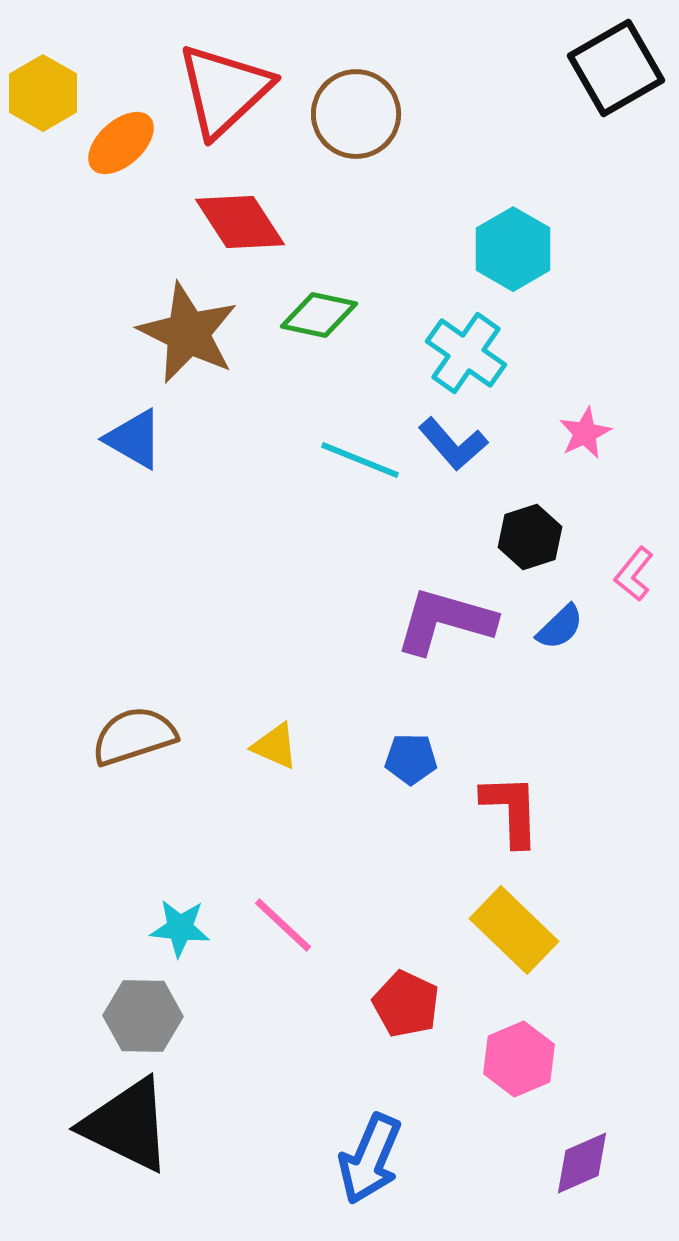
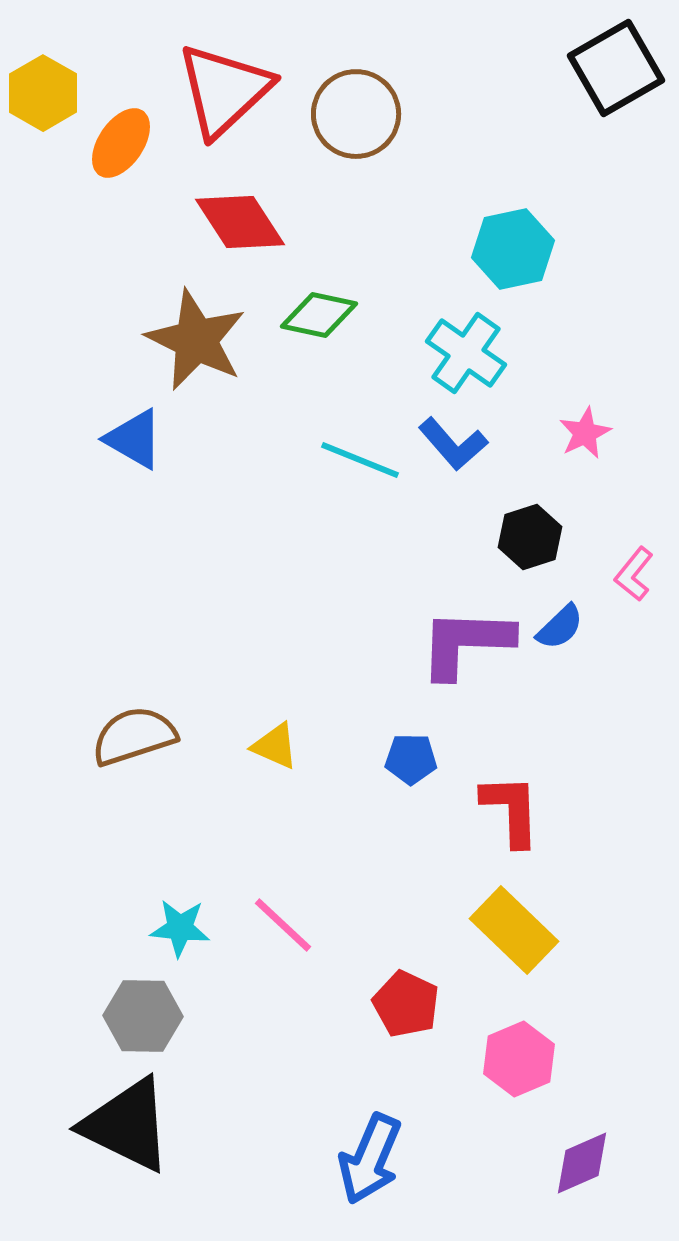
orange ellipse: rotated 14 degrees counterclockwise
cyan hexagon: rotated 18 degrees clockwise
brown star: moved 8 px right, 7 px down
purple L-shape: moved 21 px right, 22 px down; rotated 14 degrees counterclockwise
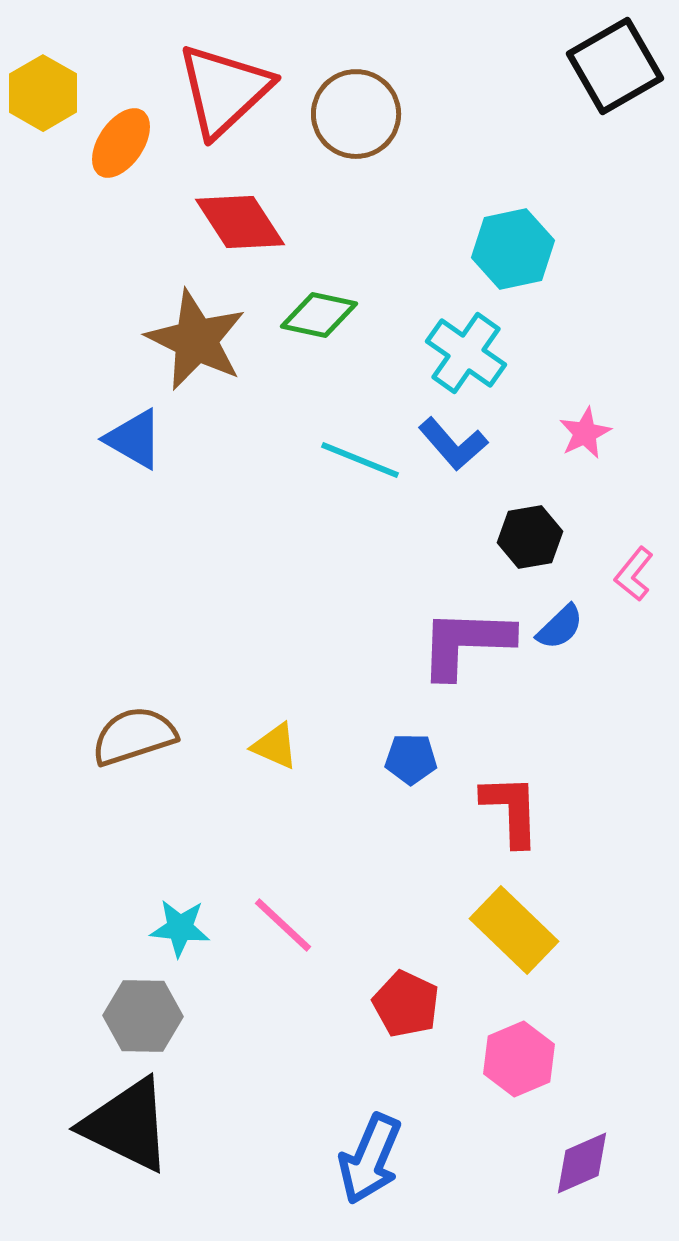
black square: moved 1 px left, 2 px up
black hexagon: rotated 8 degrees clockwise
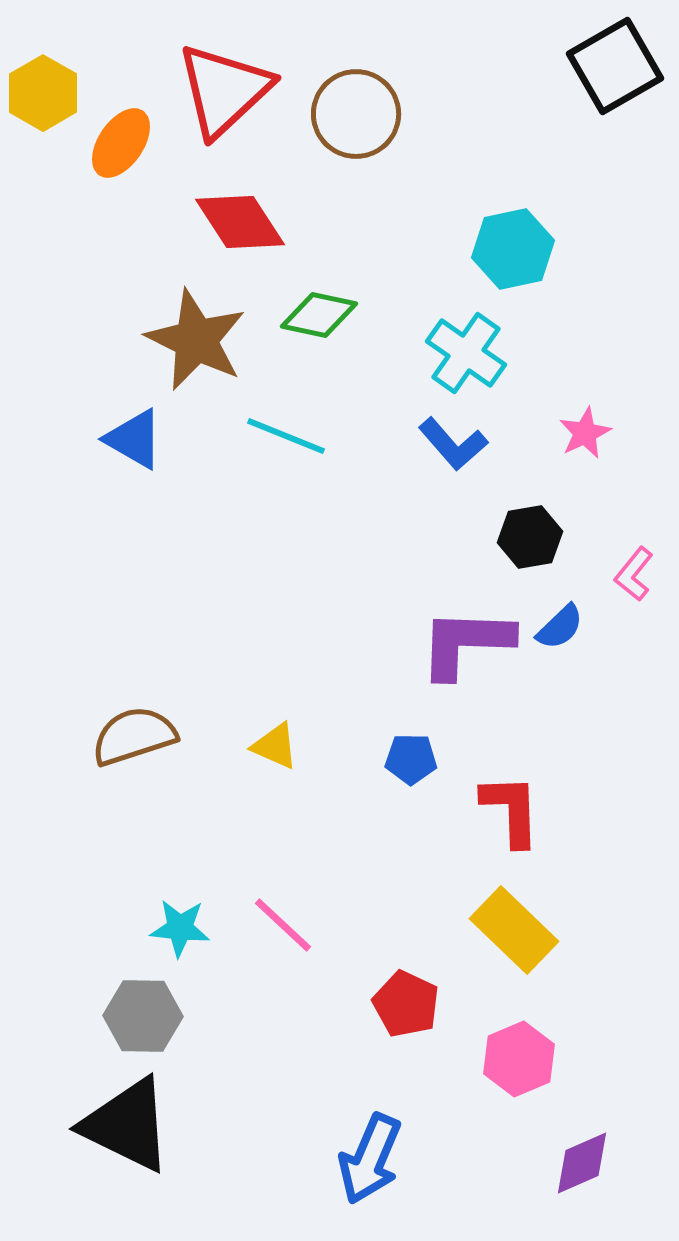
cyan line: moved 74 px left, 24 px up
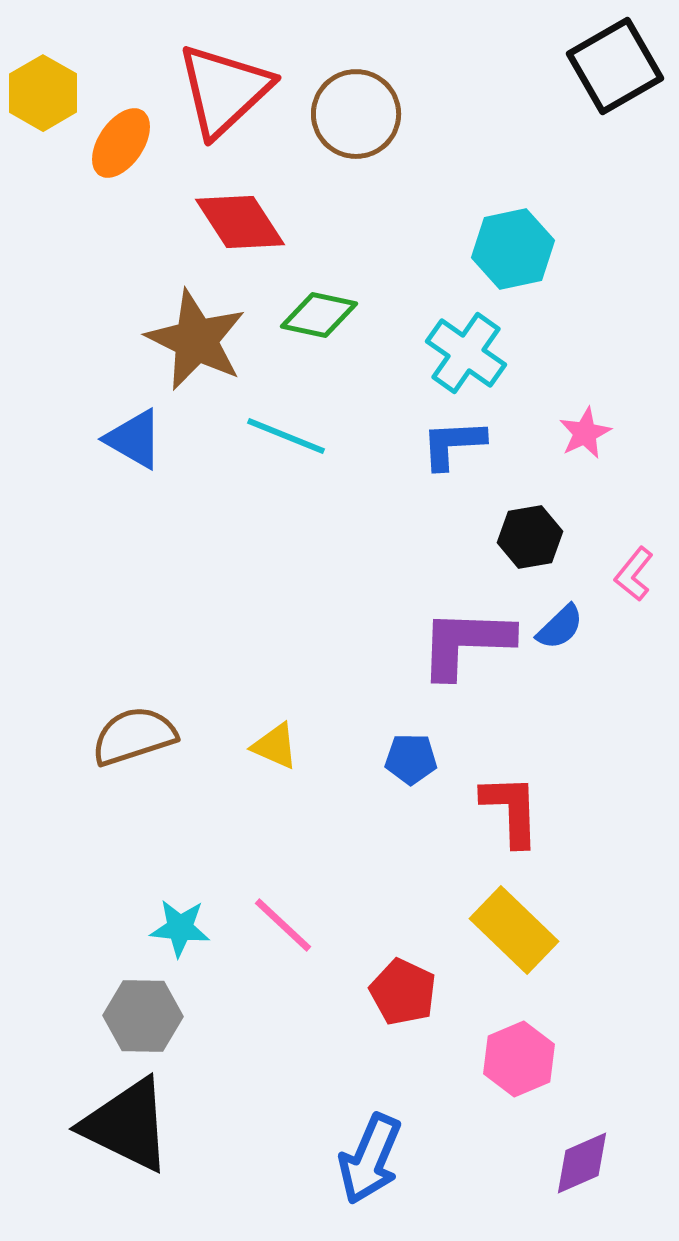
blue L-shape: rotated 128 degrees clockwise
red pentagon: moved 3 px left, 12 px up
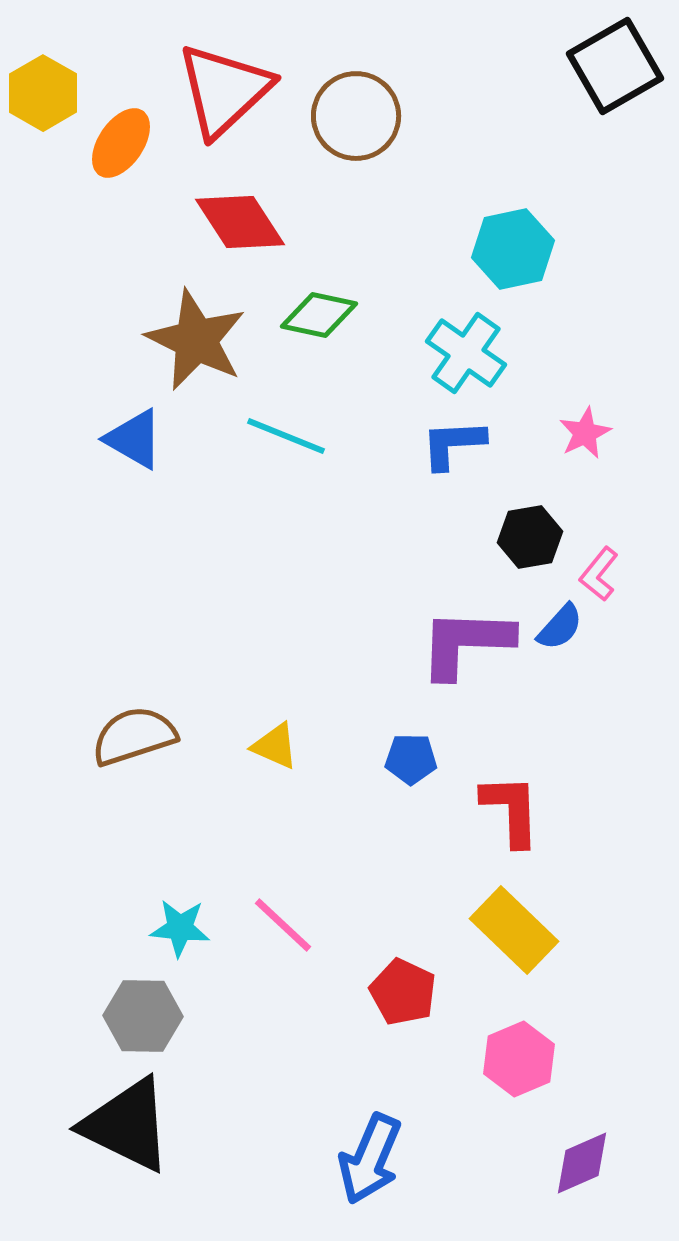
brown circle: moved 2 px down
pink L-shape: moved 35 px left
blue semicircle: rotated 4 degrees counterclockwise
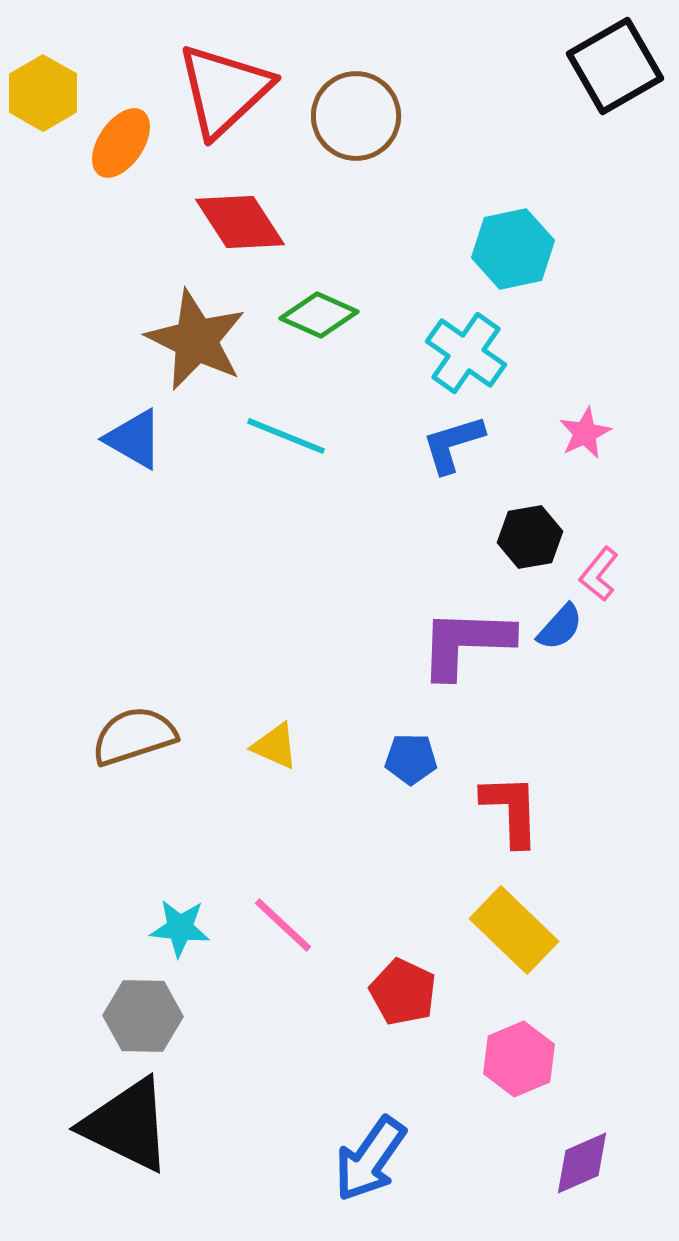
green diamond: rotated 12 degrees clockwise
blue L-shape: rotated 14 degrees counterclockwise
blue arrow: rotated 12 degrees clockwise
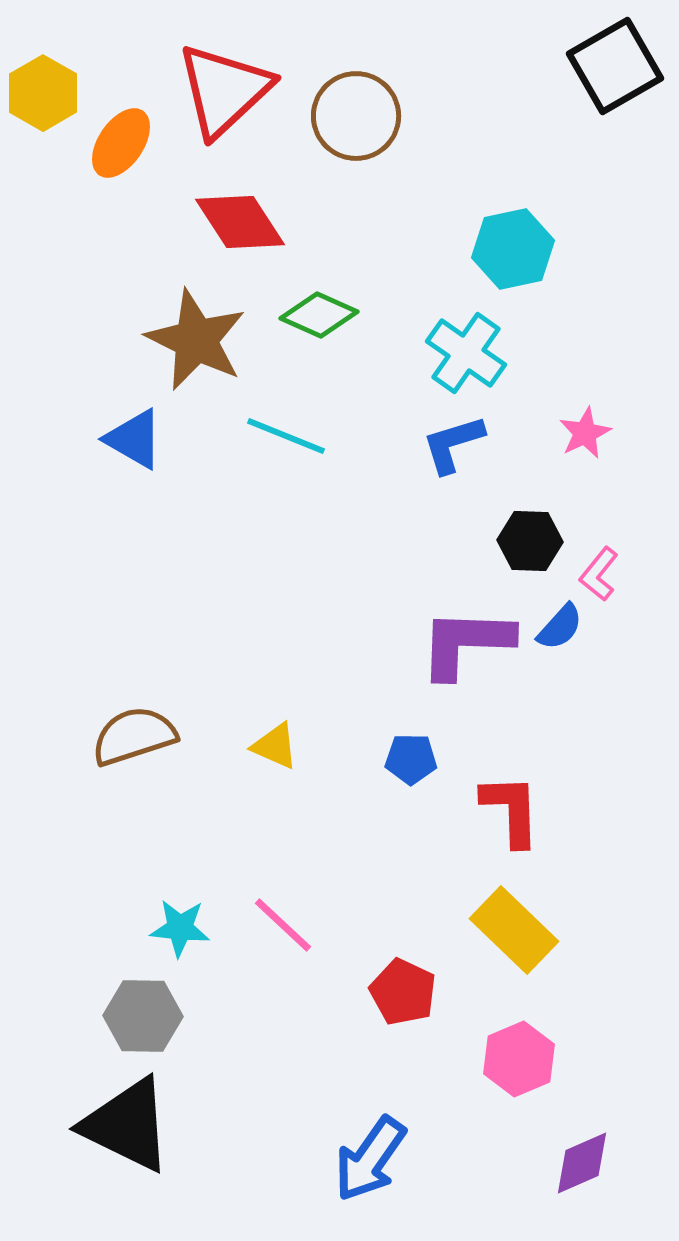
black hexagon: moved 4 px down; rotated 12 degrees clockwise
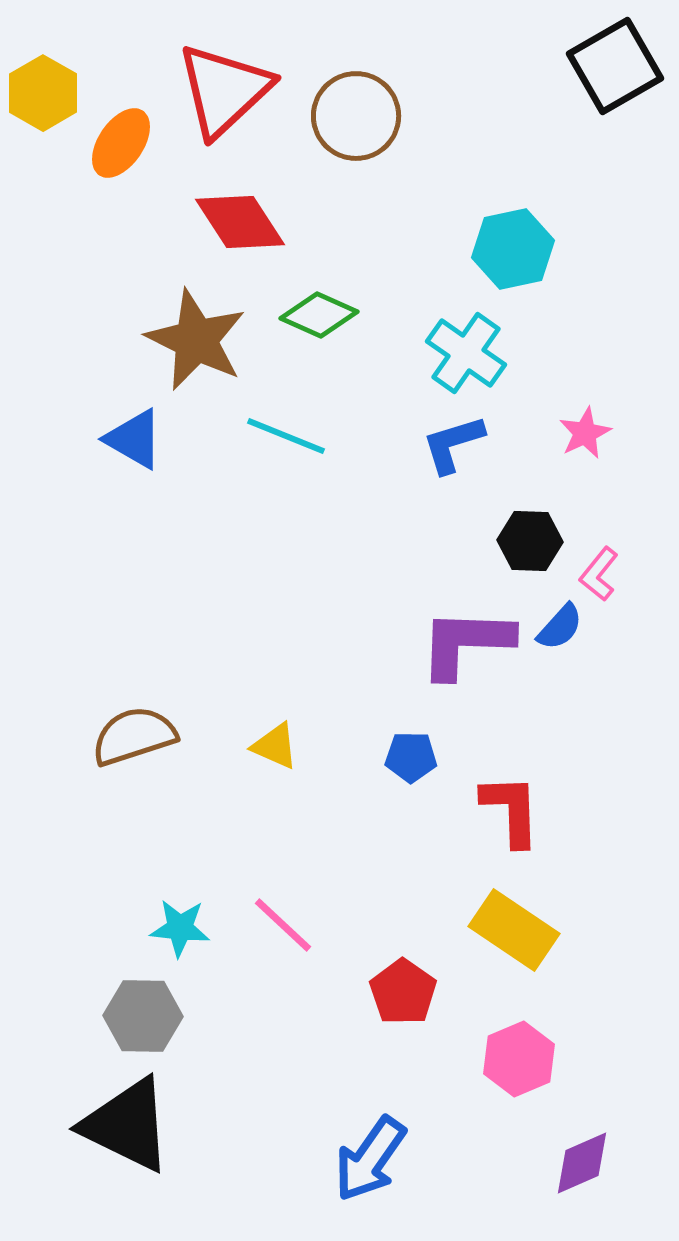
blue pentagon: moved 2 px up
yellow rectangle: rotated 10 degrees counterclockwise
red pentagon: rotated 10 degrees clockwise
